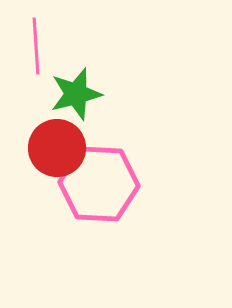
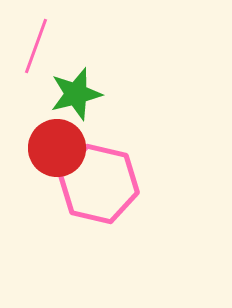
pink line: rotated 24 degrees clockwise
pink hexagon: rotated 10 degrees clockwise
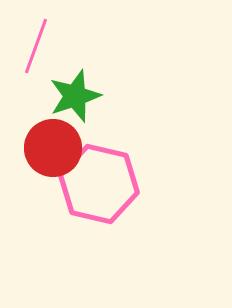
green star: moved 1 px left, 2 px down; rotated 4 degrees counterclockwise
red circle: moved 4 px left
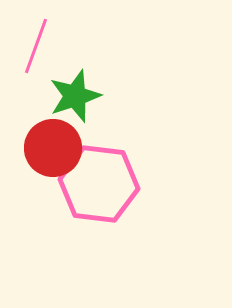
pink hexagon: rotated 6 degrees counterclockwise
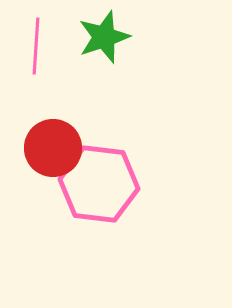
pink line: rotated 16 degrees counterclockwise
green star: moved 29 px right, 59 px up
